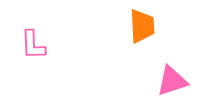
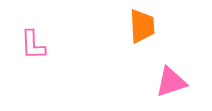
pink triangle: moved 1 px left, 1 px down
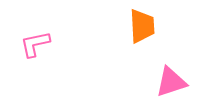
pink L-shape: moved 2 px right, 1 px up; rotated 80 degrees clockwise
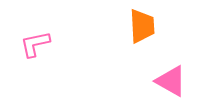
pink triangle: moved 1 px up; rotated 48 degrees clockwise
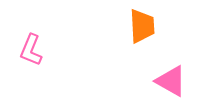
pink L-shape: moved 4 px left, 6 px down; rotated 56 degrees counterclockwise
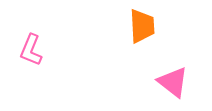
pink triangle: moved 2 px right, 1 px down; rotated 8 degrees clockwise
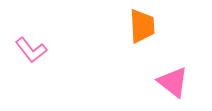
pink L-shape: rotated 60 degrees counterclockwise
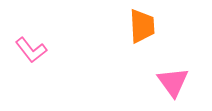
pink triangle: rotated 16 degrees clockwise
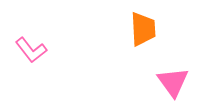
orange trapezoid: moved 1 px right, 3 px down
